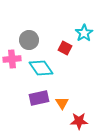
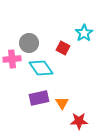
gray circle: moved 3 px down
red square: moved 2 px left
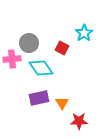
red square: moved 1 px left
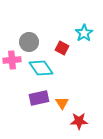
gray circle: moved 1 px up
pink cross: moved 1 px down
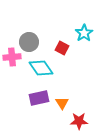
pink cross: moved 3 px up
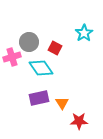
red square: moved 7 px left
pink cross: rotated 12 degrees counterclockwise
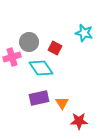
cyan star: rotated 24 degrees counterclockwise
